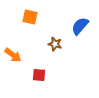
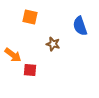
blue semicircle: rotated 60 degrees counterclockwise
brown star: moved 2 px left
red square: moved 9 px left, 5 px up
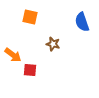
blue semicircle: moved 2 px right, 4 px up
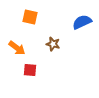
blue semicircle: rotated 84 degrees clockwise
orange arrow: moved 4 px right, 7 px up
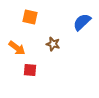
blue semicircle: rotated 18 degrees counterclockwise
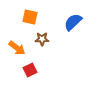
blue semicircle: moved 9 px left
brown star: moved 11 px left, 5 px up; rotated 16 degrees counterclockwise
red square: rotated 32 degrees counterclockwise
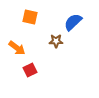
brown star: moved 14 px right, 2 px down
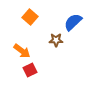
orange square: rotated 28 degrees clockwise
brown star: moved 1 px up
orange arrow: moved 5 px right, 3 px down
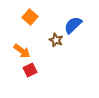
blue semicircle: moved 3 px down
brown star: rotated 24 degrees clockwise
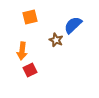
orange square: rotated 35 degrees clockwise
orange arrow: rotated 60 degrees clockwise
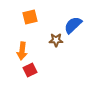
brown star: rotated 24 degrees counterclockwise
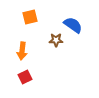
blue semicircle: rotated 78 degrees clockwise
red square: moved 5 px left, 7 px down
